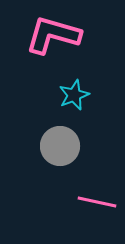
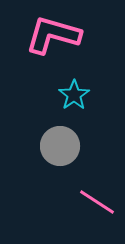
cyan star: rotated 12 degrees counterclockwise
pink line: rotated 21 degrees clockwise
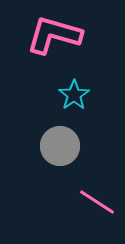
pink L-shape: moved 1 px right
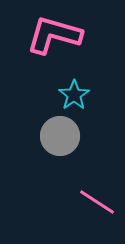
gray circle: moved 10 px up
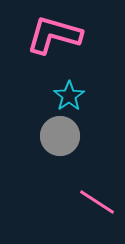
cyan star: moved 5 px left, 1 px down
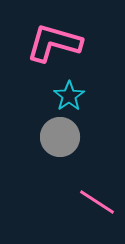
pink L-shape: moved 8 px down
gray circle: moved 1 px down
